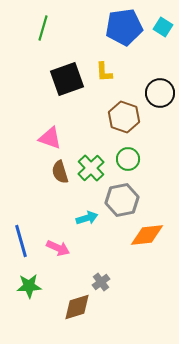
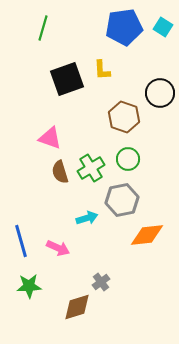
yellow L-shape: moved 2 px left, 2 px up
green cross: rotated 12 degrees clockwise
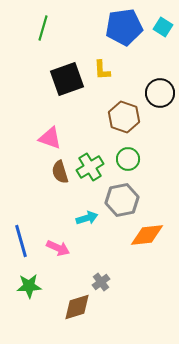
green cross: moved 1 px left, 1 px up
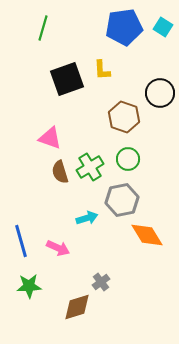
orange diamond: rotated 64 degrees clockwise
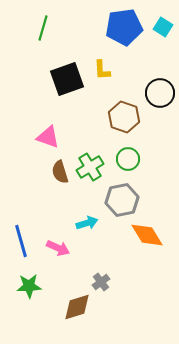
pink triangle: moved 2 px left, 1 px up
cyan arrow: moved 5 px down
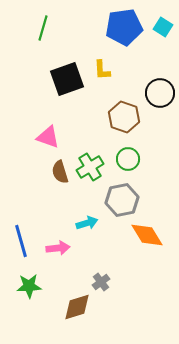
pink arrow: rotated 30 degrees counterclockwise
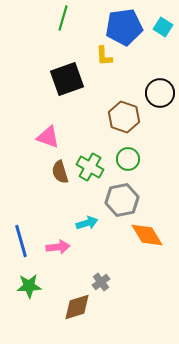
green line: moved 20 px right, 10 px up
yellow L-shape: moved 2 px right, 14 px up
green cross: rotated 28 degrees counterclockwise
pink arrow: moved 1 px up
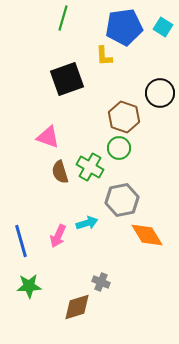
green circle: moved 9 px left, 11 px up
pink arrow: moved 11 px up; rotated 120 degrees clockwise
gray cross: rotated 30 degrees counterclockwise
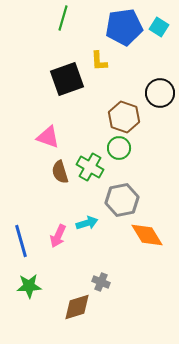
cyan square: moved 4 px left
yellow L-shape: moved 5 px left, 5 px down
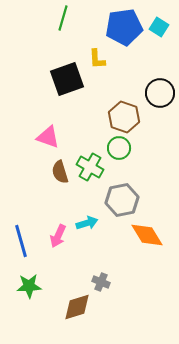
yellow L-shape: moved 2 px left, 2 px up
